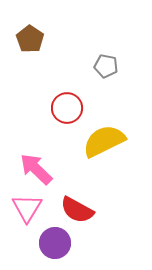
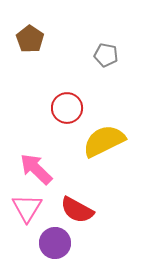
gray pentagon: moved 11 px up
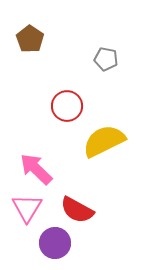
gray pentagon: moved 4 px down
red circle: moved 2 px up
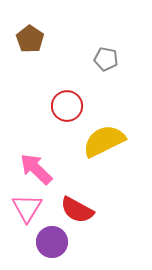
purple circle: moved 3 px left, 1 px up
